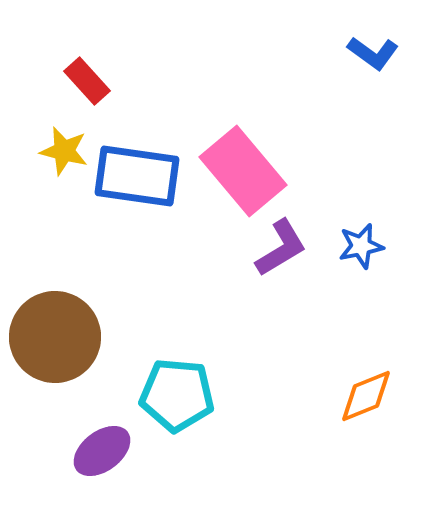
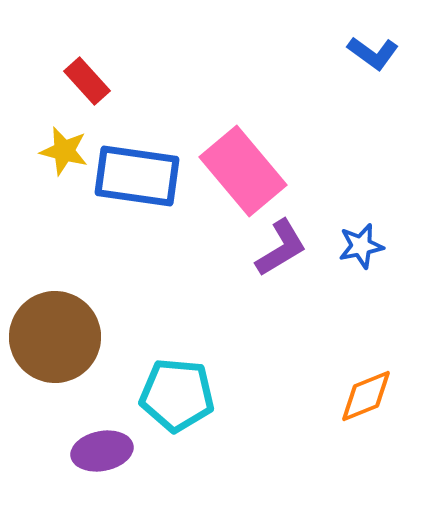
purple ellipse: rotated 26 degrees clockwise
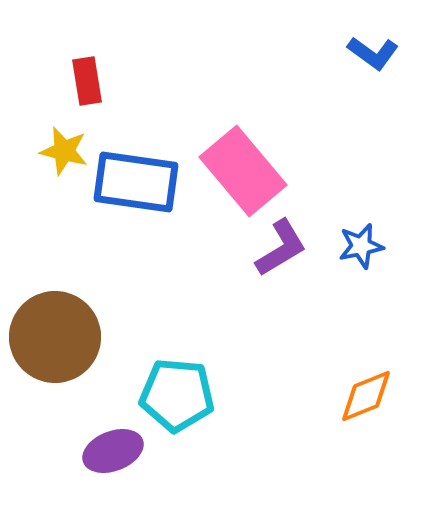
red rectangle: rotated 33 degrees clockwise
blue rectangle: moved 1 px left, 6 px down
purple ellipse: moved 11 px right; rotated 10 degrees counterclockwise
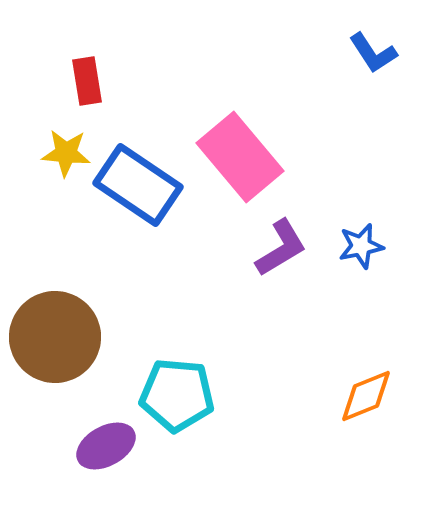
blue L-shape: rotated 21 degrees clockwise
yellow star: moved 2 px right, 2 px down; rotated 9 degrees counterclockwise
pink rectangle: moved 3 px left, 14 px up
blue rectangle: moved 2 px right, 3 px down; rotated 26 degrees clockwise
purple ellipse: moved 7 px left, 5 px up; rotated 8 degrees counterclockwise
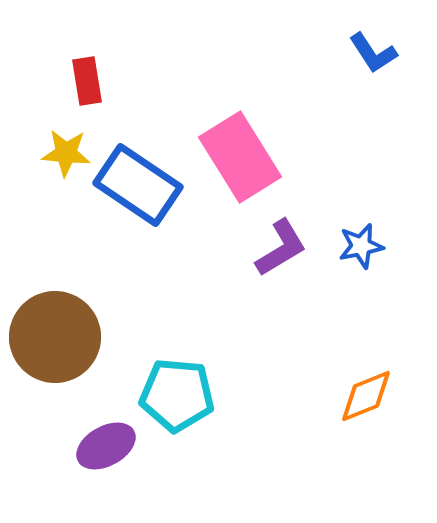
pink rectangle: rotated 8 degrees clockwise
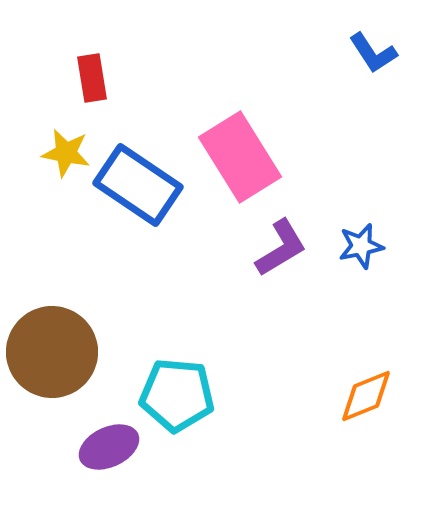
red rectangle: moved 5 px right, 3 px up
yellow star: rotated 6 degrees clockwise
brown circle: moved 3 px left, 15 px down
purple ellipse: moved 3 px right, 1 px down; rotated 4 degrees clockwise
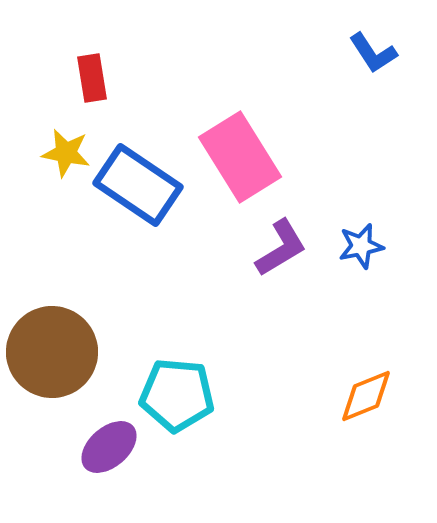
purple ellipse: rotated 16 degrees counterclockwise
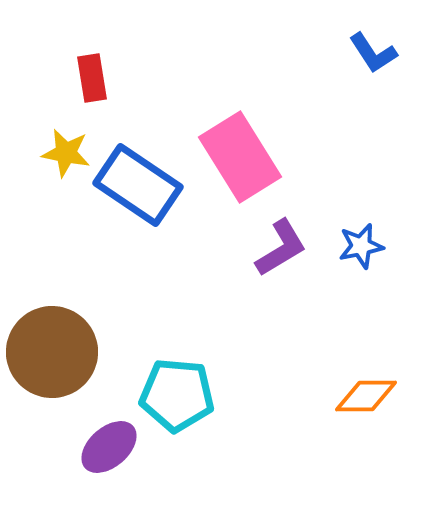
orange diamond: rotated 22 degrees clockwise
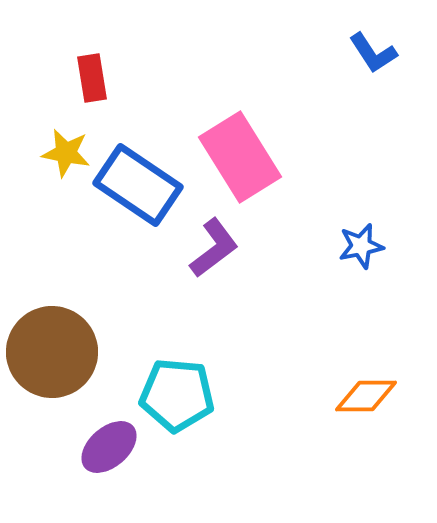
purple L-shape: moved 67 px left; rotated 6 degrees counterclockwise
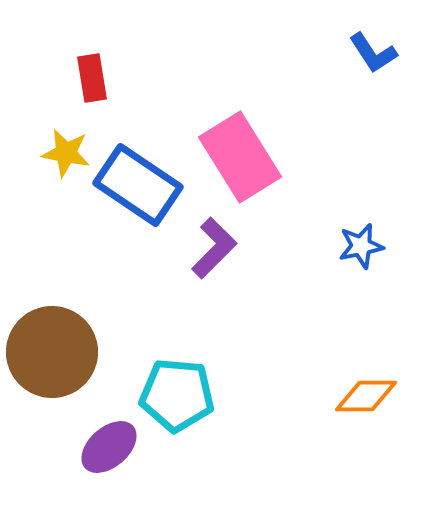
purple L-shape: rotated 8 degrees counterclockwise
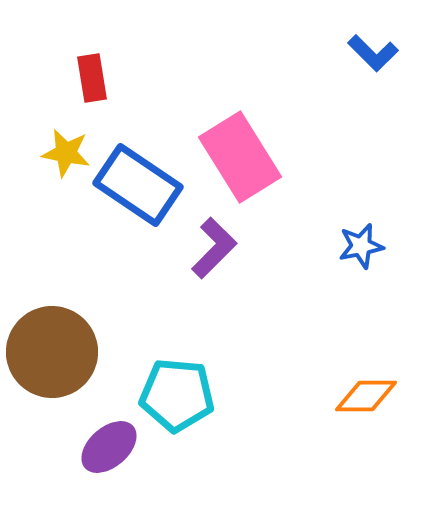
blue L-shape: rotated 12 degrees counterclockwise
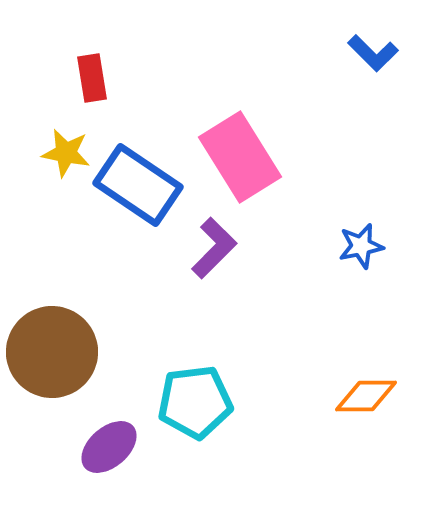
cyan pentagon: moved 18 px right, 7 px down; rotated 12 degrees counterclockwise
